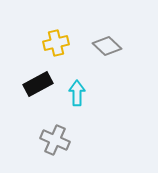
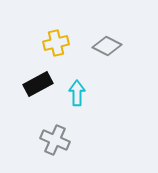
gray diamond: rotated 16 degrees counterclockwise
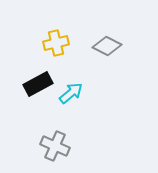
cyan arrow: moved 6 px left; rotated 50 degrees clockwise
gray cross: moved 6 px down
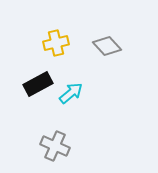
gray diamond: rotated 20 degrees clockwise
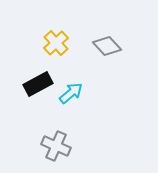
yellow cross: rotated 30 degrees counterclockwise
gray cross: moved 1 px right
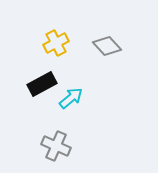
yellow cross: rotated 15 degrees clockwise
black rectangle: moved 4 px right
cyan arrow: moved 5 px down
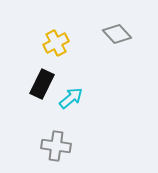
gray diamond: moved 10 px right, 12 px up
black rectangle: rotated 36 degrees counterclockwise
gray cross: rotated 16 degrees counterclockwise
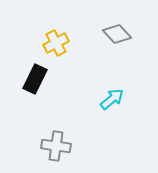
black rectangle: moved 7 px left, 5 px up
cyan arrow: moved 41 px right, 1 px down
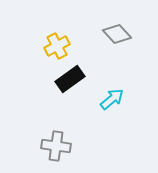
yellow cross: moved 1 px right, 3 px down
black rectangle: moved 35 px right; rotated 28 degrees clockwise
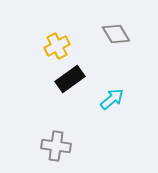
gray diamond: moved 1 px left; rotated 12 degrees clockwise
